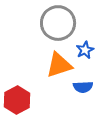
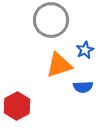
gray circle: moved 7 px left, 3 px up
red hexagon: moved 6 px down
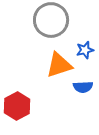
blue star: rotated 12 degrees clockwise
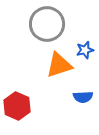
gray circle: moved 4 px left, 4 px down
blue semicircle: moved 10 px down
red hexagon: rotated 8 degrees counterclockwise
